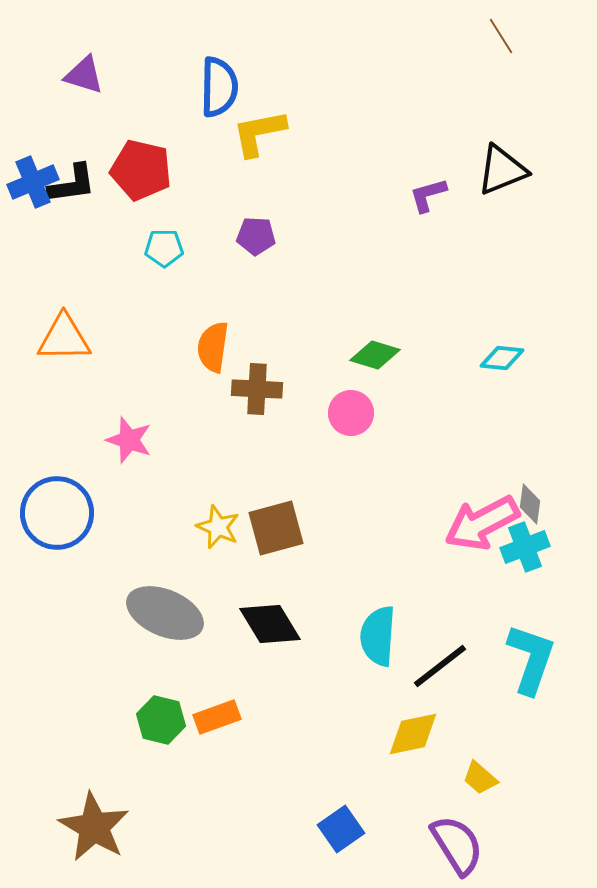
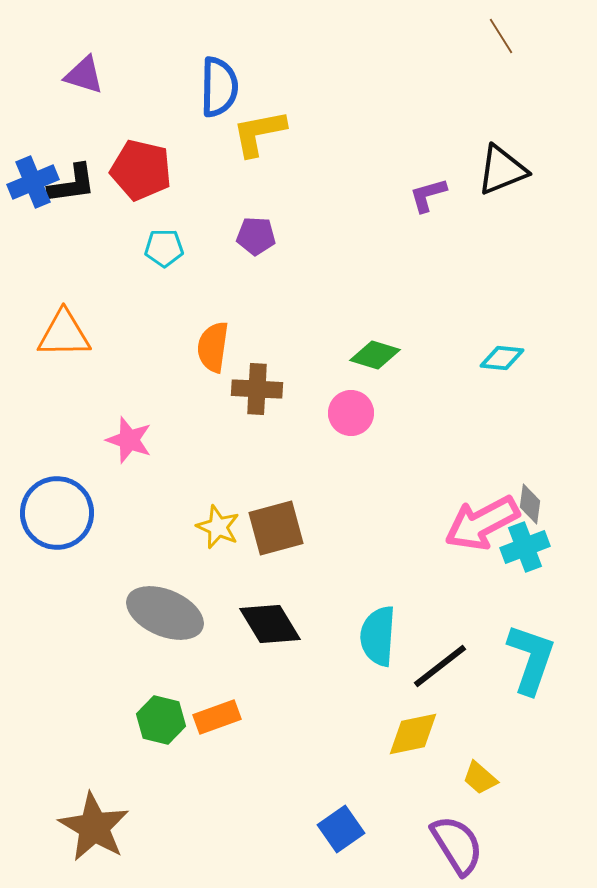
orange triangle: moved 4 px up
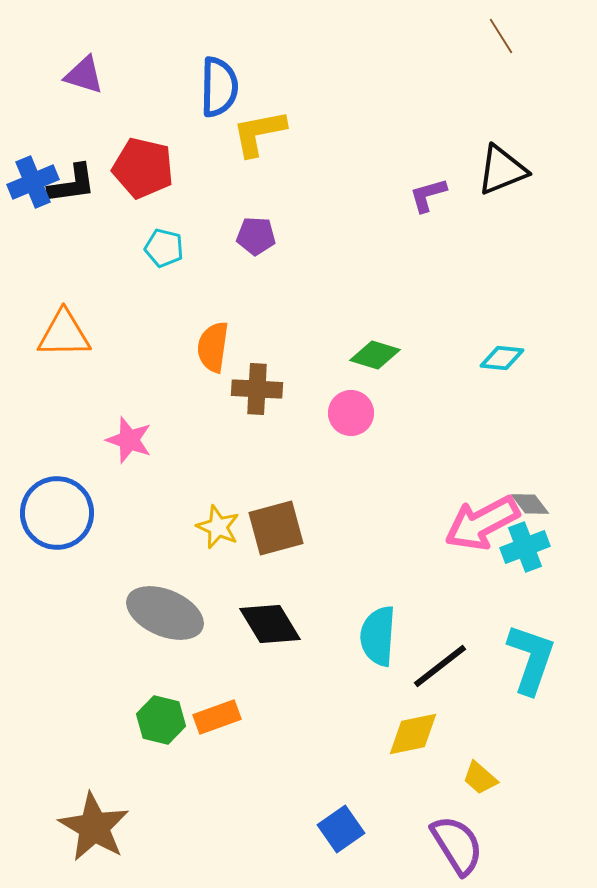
red pentagon: moved 2 px right, 2 px up
cyan pentagon: rotated 15 degrees clockwise
gray diamond: rotated 45 degrees counterclockwise
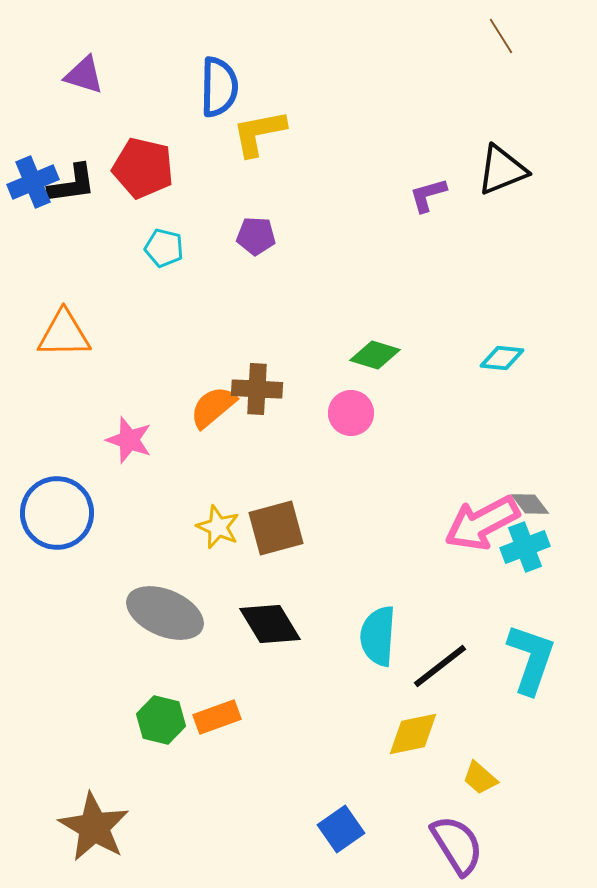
orange semicircle: moved 60 px down; rotated 42 degrees clockwise
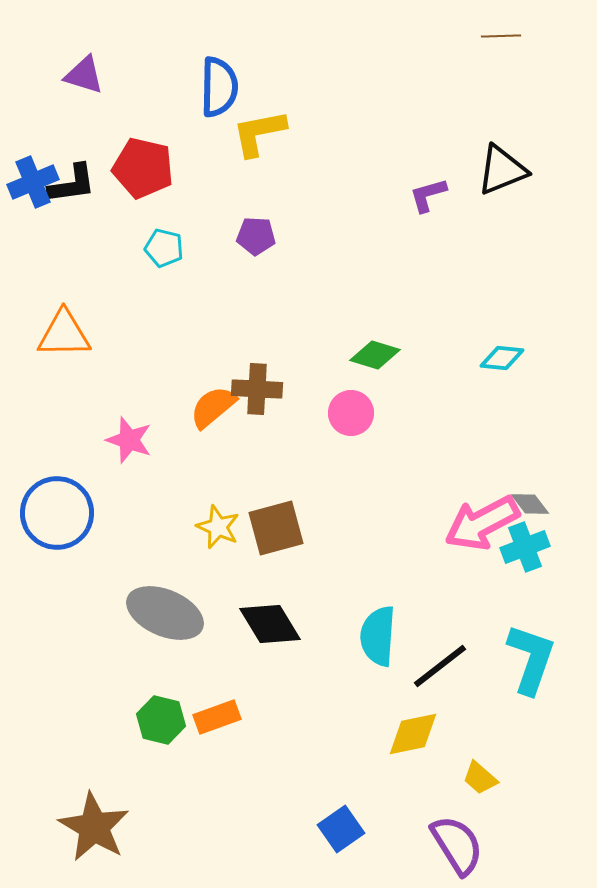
brown line: rotated 60 degrees counterclockwise
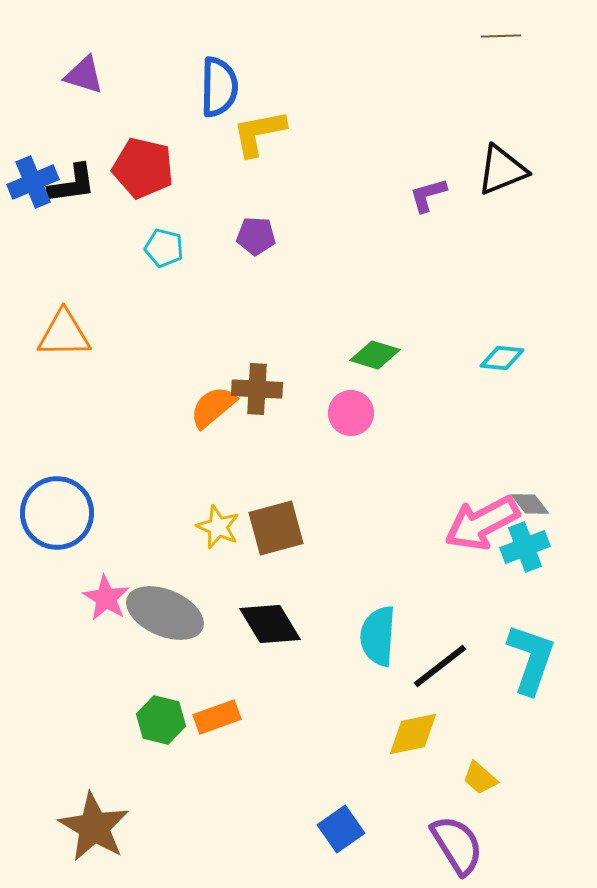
pink star: moved 23 px left, 158 px down; rotated 12 degrees clockwise
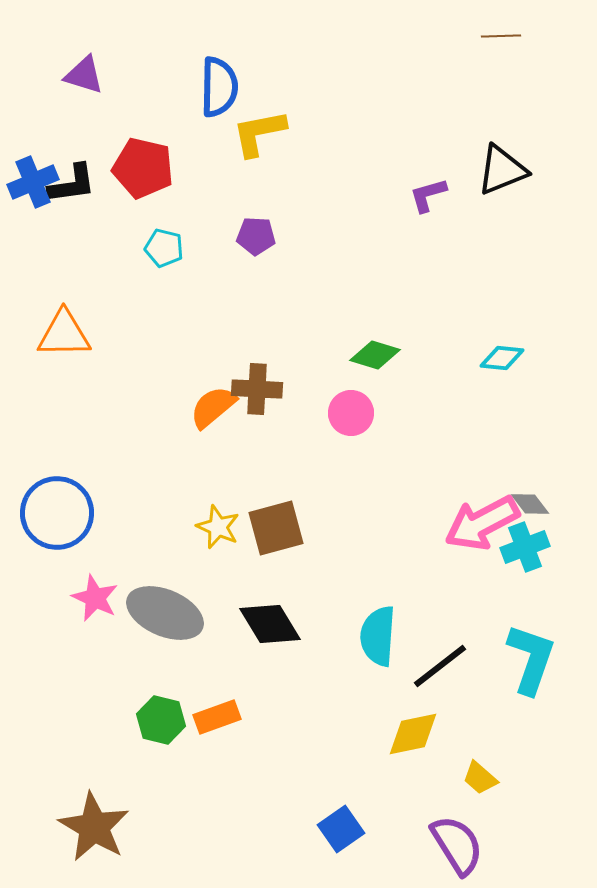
pink star: moved 11 px left; rotated 6 degrees counterclockwise
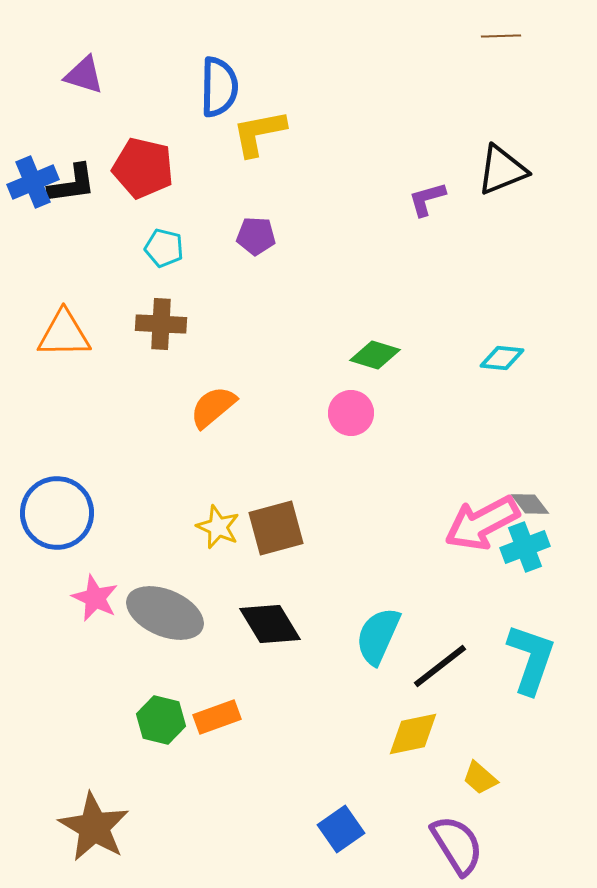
purple L-shape: moved 1 px left, 4 px down
brown cross: moved 96 px left, 65 px up
cyan semicircle: rotated 20 degrees clockwise
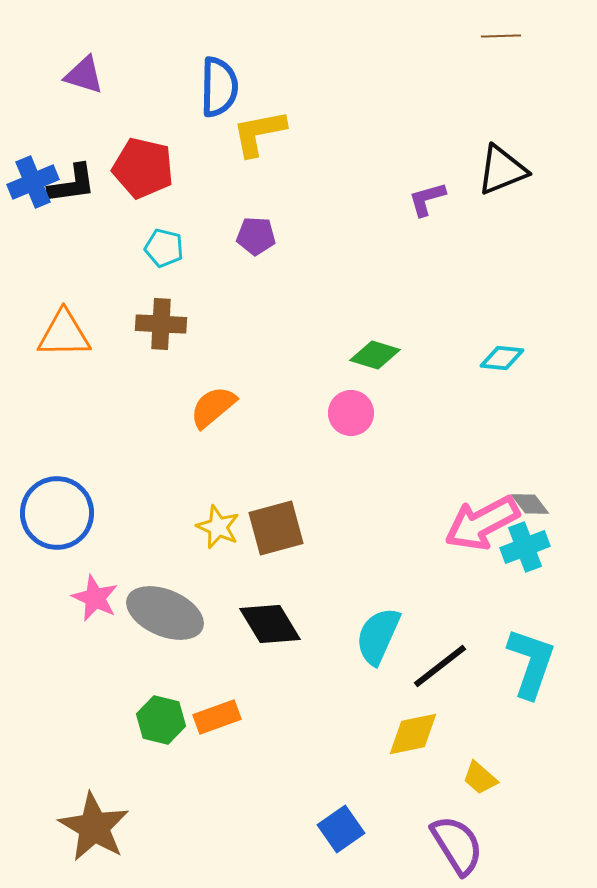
cyan L-shape: moved 4 px down
